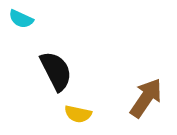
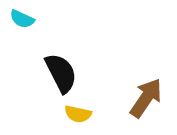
cyan semicircle: moved 1 px right
black semicircle: moved 5 px right, 2 px down
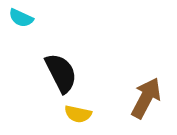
cyan semicircle: moved 1 px left, 1 px up
brown arrow: rotated 6 degrees counterclockwise
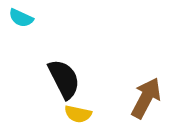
black semicircle: moved 3 px right, 6 px down
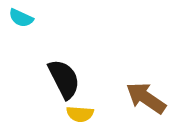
brown arrow: rotated 84 degrees counterclockwise
yellow semicircle: moved 2 px right; rotated 8 degrees counterclockwise
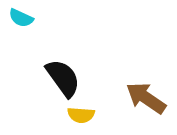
black semicircle: moved 1 px left, 1 px up; rotated 9 degrees counterclockwise
yellow semicircle: moved 1 px right, 1 px down
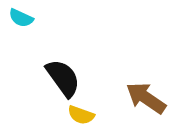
yellow semicircle: rotated 16 degrees clockwise
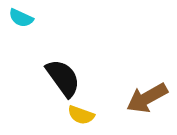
brown arrow: moved 1 px right; rotated 63 degrees counterclockwise
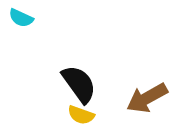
black semicircle: moved 16 px right, 6 px down
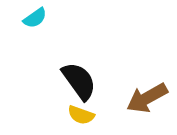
cyan semicircle: moved 14 px right; rotated 60 degrees counterclockwise
black semicircle: moved 3 px up
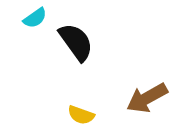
black semicircle: moved 3 px left, 39 px up
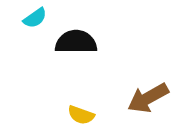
black semicircle: rotated 54 degrees counterclockwise
brown arrow: moved 1 px right
